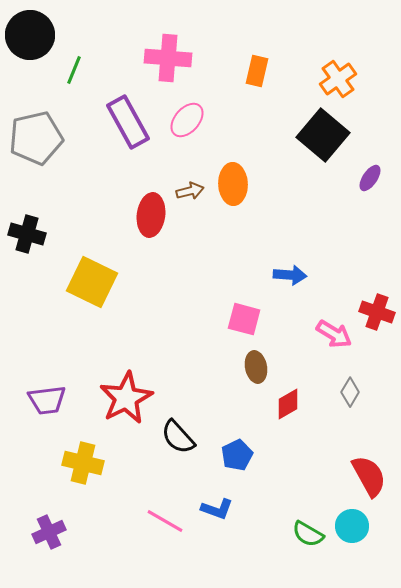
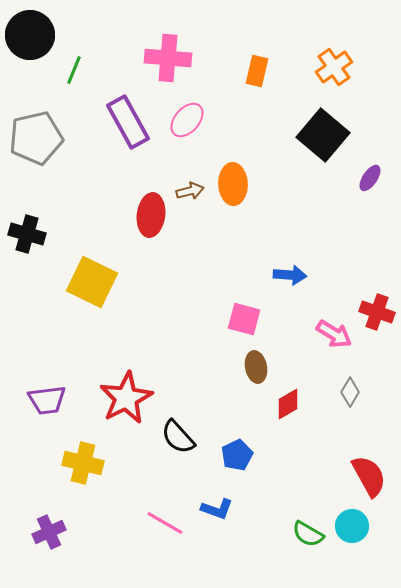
orange cross: moved 4 px left, 12 px up
pink line: moved 2 px down
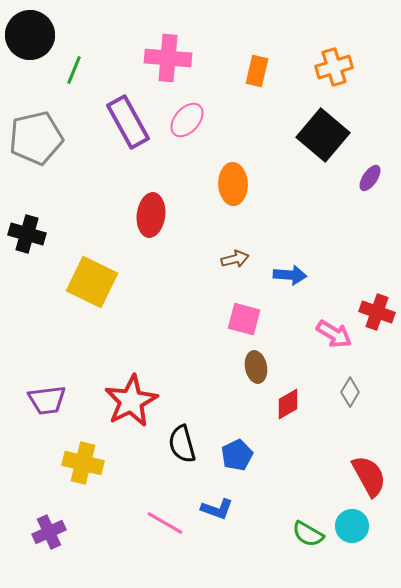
orange cross: rotated 18 degrees clockwise
brown arrow: moved 45 px right, 68 px down
red star: moved 5 px right, 3 px down
black semicircle: moved 4 px right, 7 px down; rotated 27 degrees clockwise
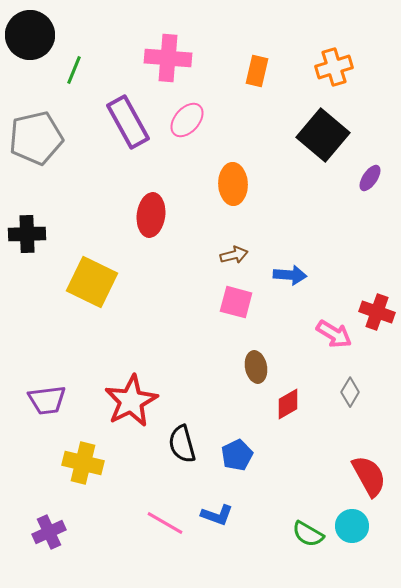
black cross: rotated 18 degrees counterclockwise
brown arrow: moved 1 px left, 4 px up
pink square: moved 8 px left, 17 px up
blue L-shape: moved 6 px down
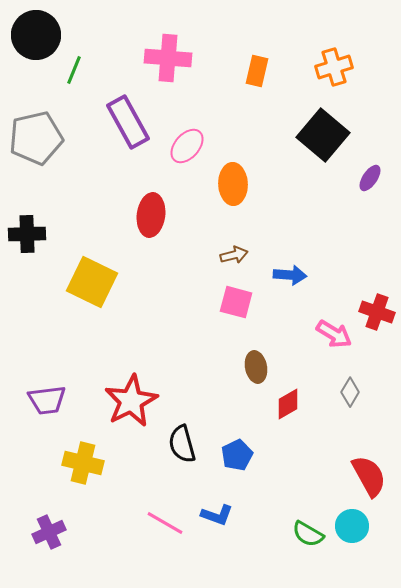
black circle: moved 6 px right
pink ellipse: moved 26 px down
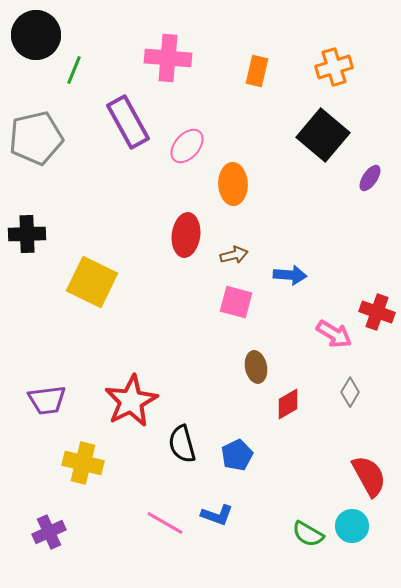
red ellipse: moved 35 px right, 20 px down
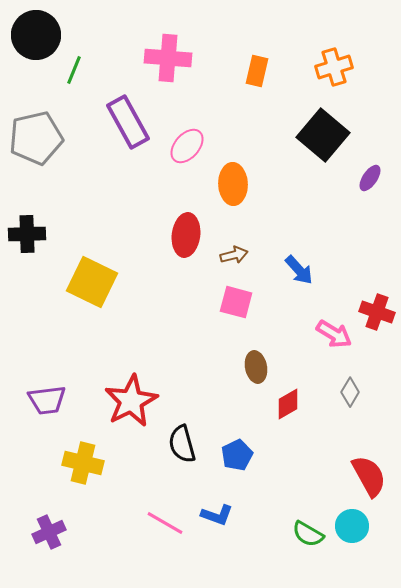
blue arrow: moved 9 px right, 5 px up; rotated 44 degrees clockwise
